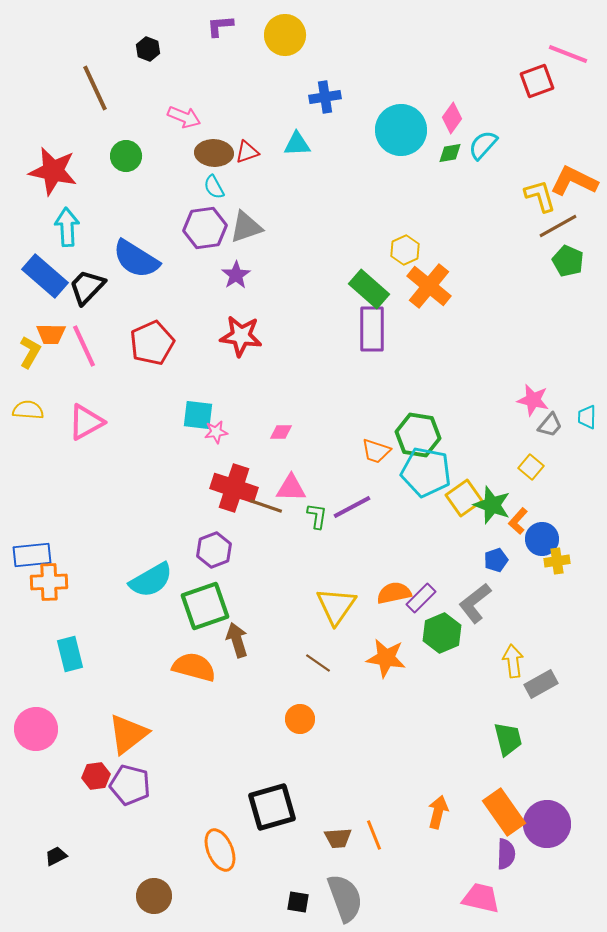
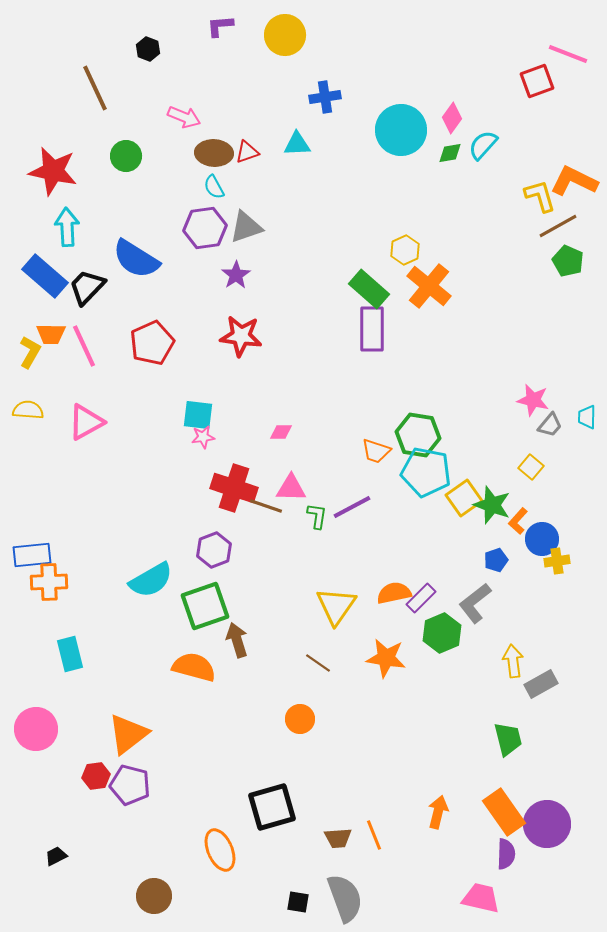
pink star at (216, 432): moved 13 px left, 5 px down
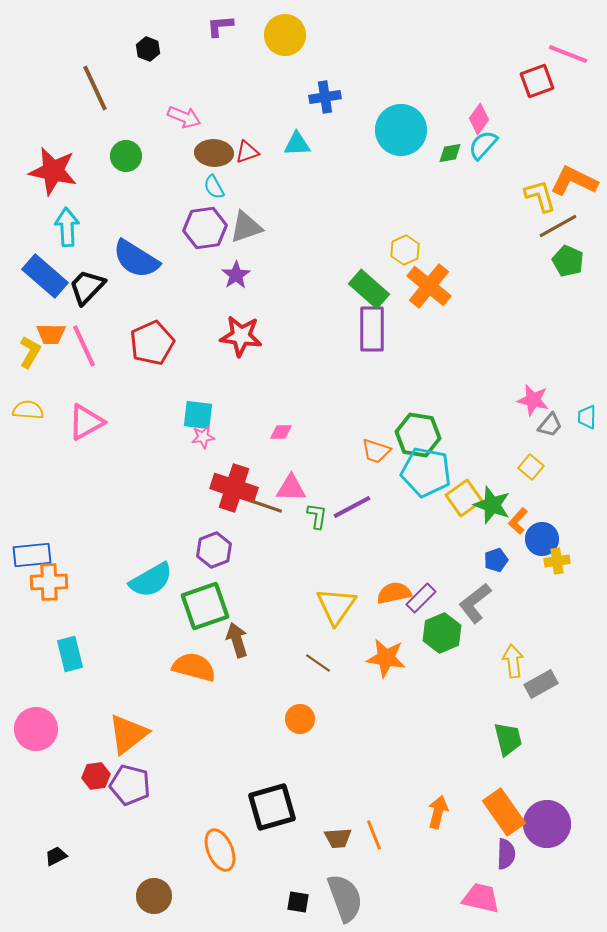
pink diamond at (452, 118): moved 27 px right, 1 px down
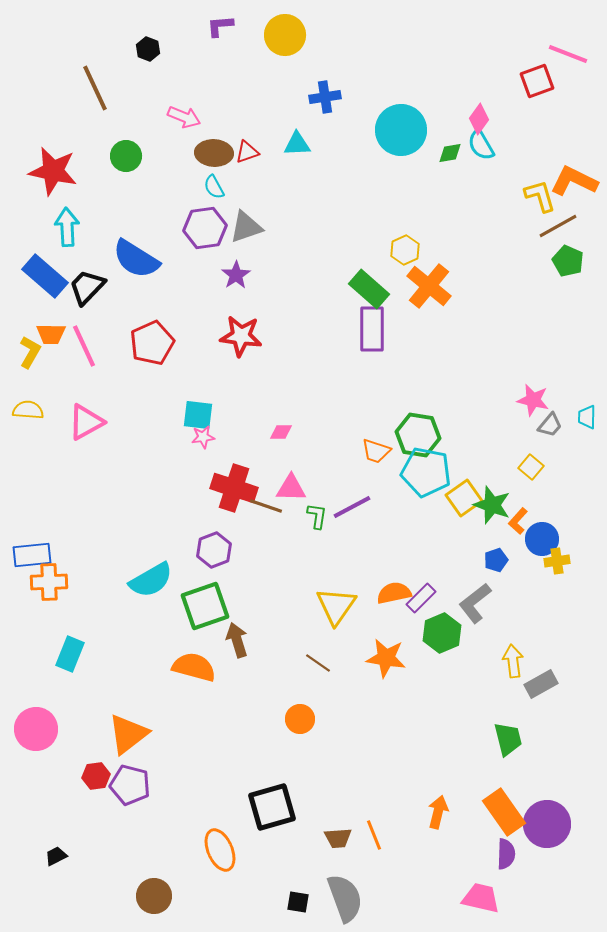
cyan semicircle at (483, 145): moved 2 px left; rotated 72 degrees counterclockwise
cyan rectangle at (70, 654): rotated 36 degrees clockwise
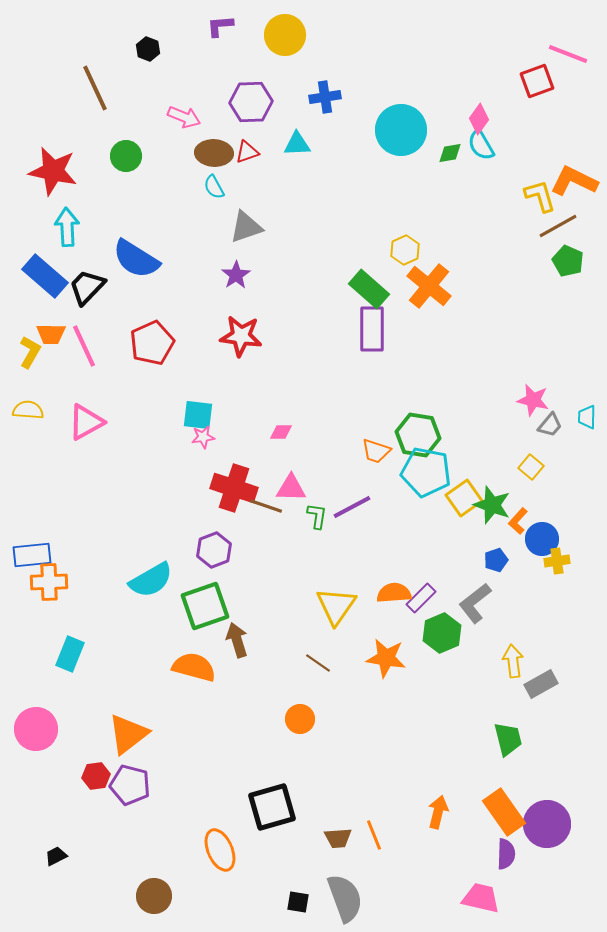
purple hexagon at (205, 228): moved 46 px right, 126 px up; rotated 6 degrees clockwise
orange semicircle at (394, 593): rotated 8 degrees clockwise
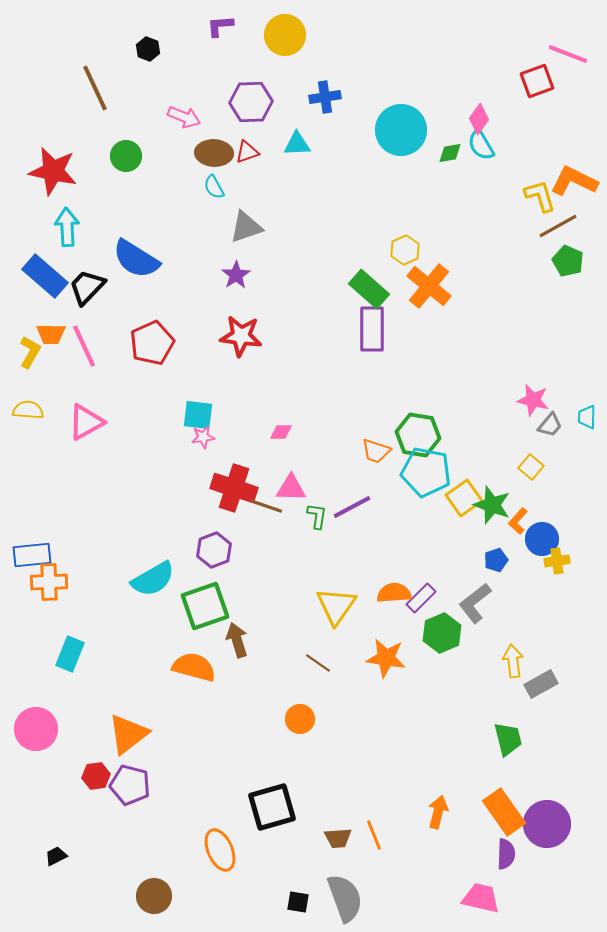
cyan semicircle at (151, 580): moved 2 px right, 1 px up
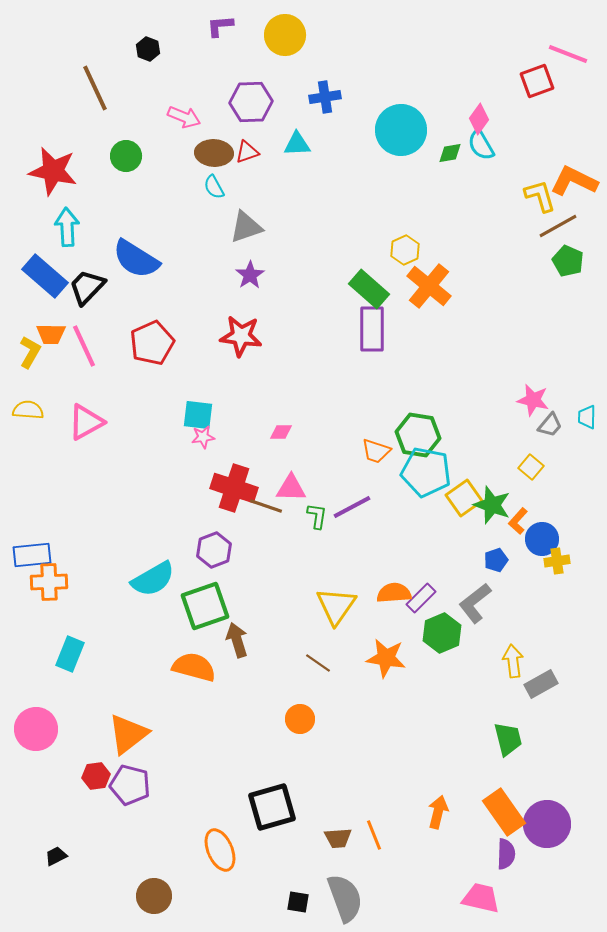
purple star at (236, 275): moved 14 px right
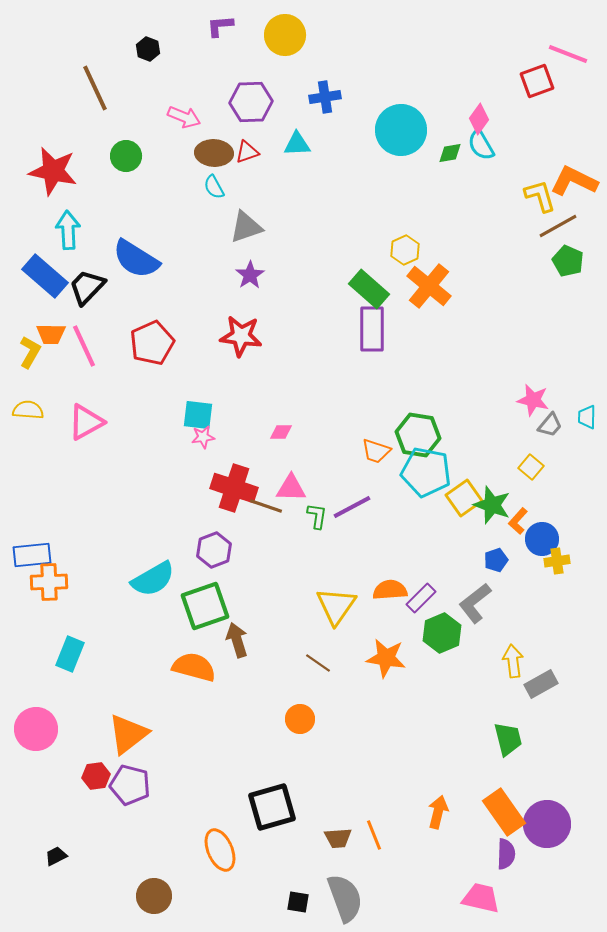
cyan arrow at (67, 227): moved 1 px right, 3 px down
orange semicircle at (394, 593): moved 4 px left, 3 px up
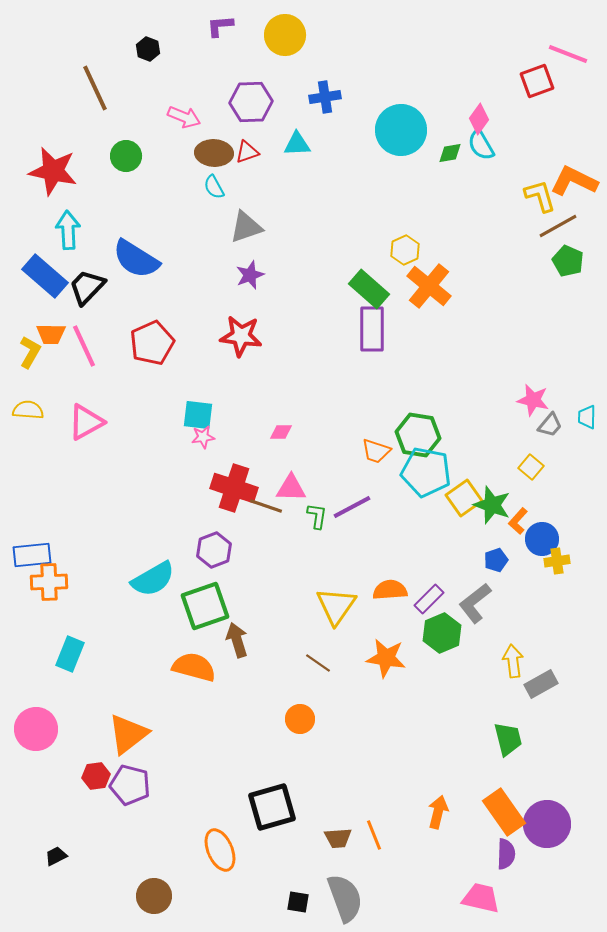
purple star at (250, 275): rotated 12 degrees clockwise
purple rectangle at (421, 598): moved 8 px right, 1 px down
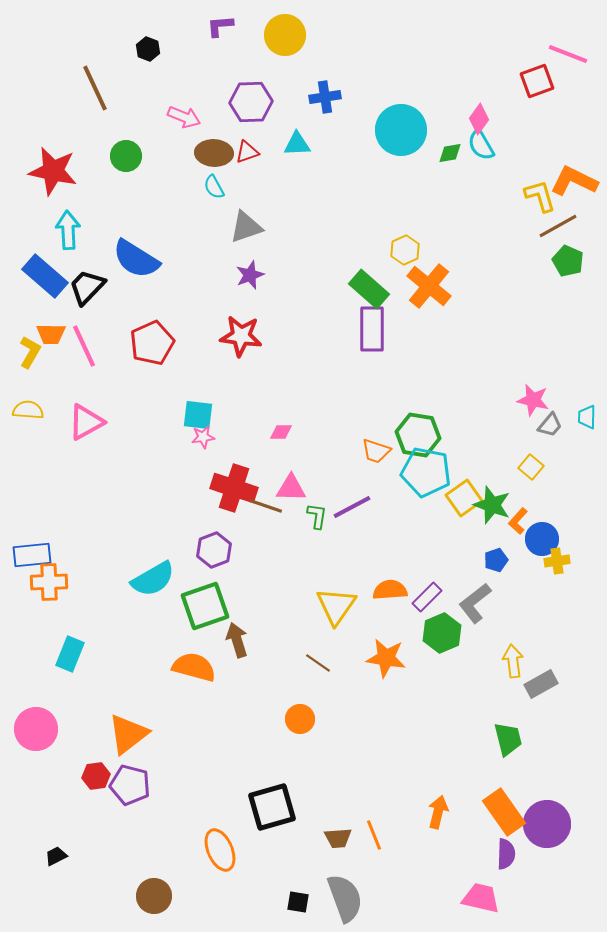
purple rectangle at (429, 599): moved 2 px left, 2 px up
